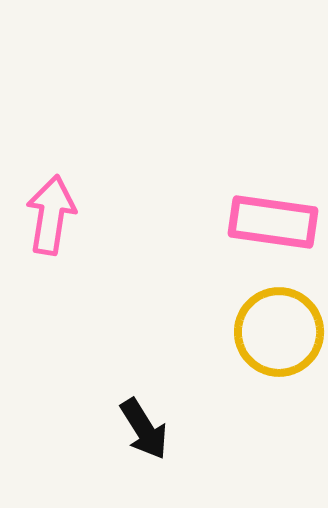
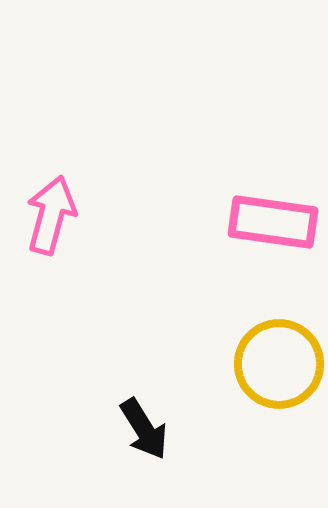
pink arrow: rotated 6 degrees clockwise
yellow circle: moved 32 px down
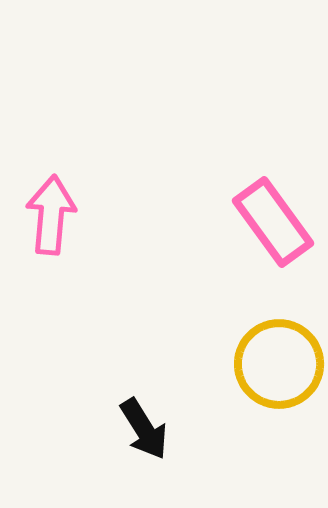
pink arrow: rotated 10 degrees counterclockwise
pink rectangle: rotated 46 degrees clockwise
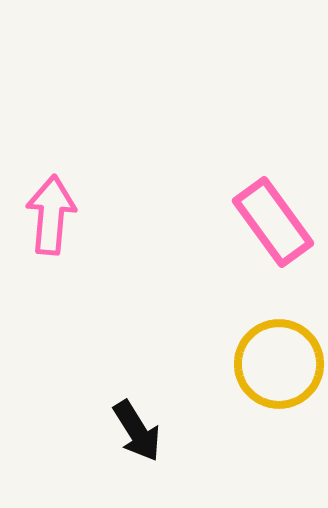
black arrow: moved 7 px left, 2 px down
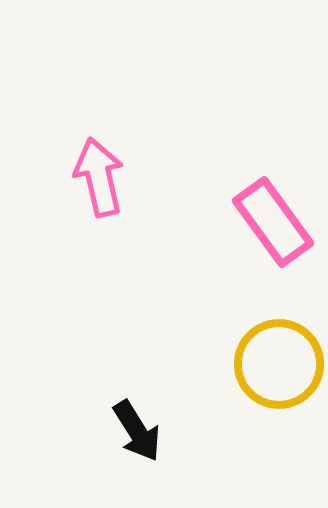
pink arrow: moved 48 px right, 38 px up; rotated 18 degrees counterclockwise
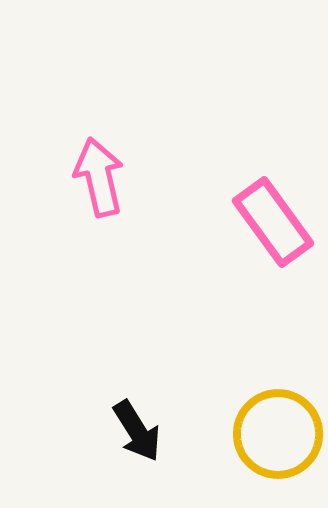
yellow circle: moved 1 px left, 70 px down
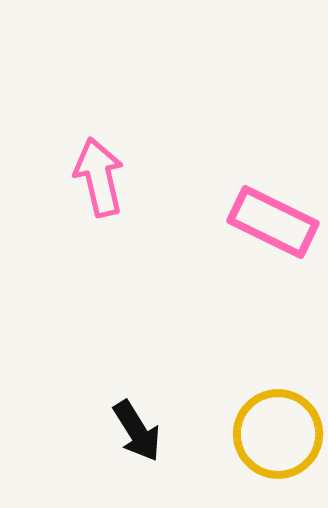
pink rectangle: rotated 28 degrees counterclockwise
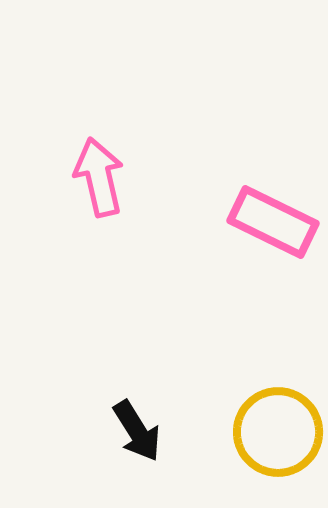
yellow circle: moved 2 px up
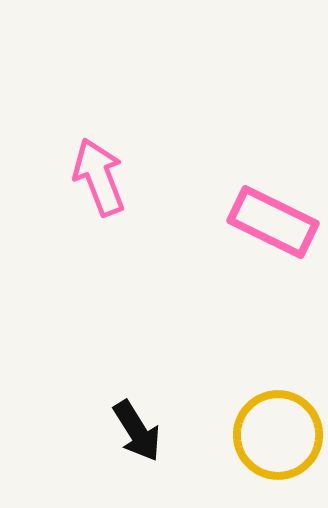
pink arrow: rotated 8 degrees counterclockwise
yellow circle: moved 3 px down
